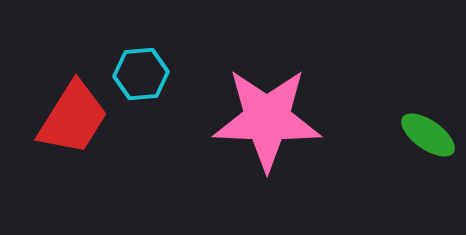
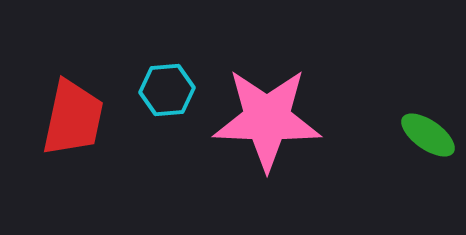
cyan hexagon: moved 26 px right, 16 px down
red trapezoid: rotated 20 degrees counterclockwise
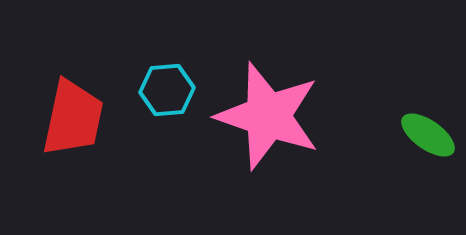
pink star: moved 1 px right, 3 px up; rotated 17 degrees clockwise
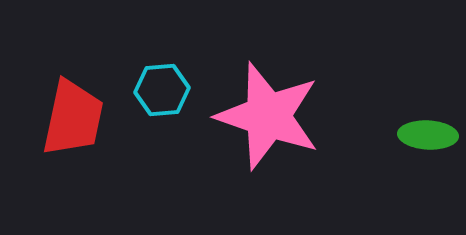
cyan hexagon: moved 5 px left
green ellipse: rotated 32 degrees counterclockwise
